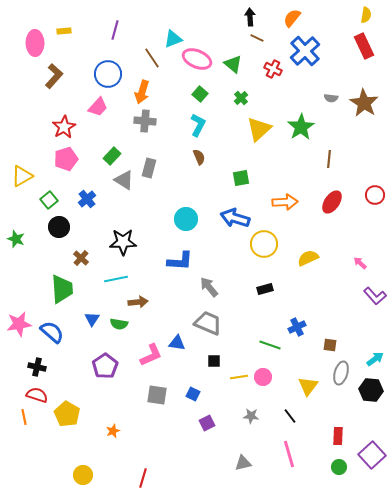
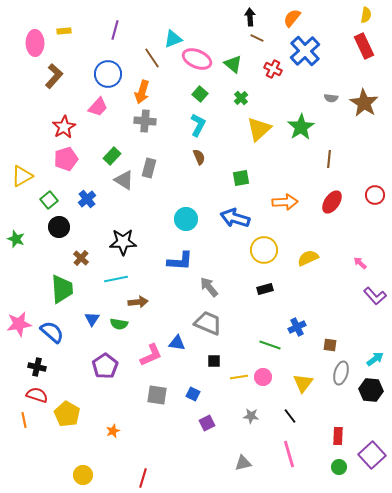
yellow circle at (264, 244): moved 6 px down
yellow triangle at (308, 386): moved 5 px left, 3 px up
orange line at (24, 417): moved 3 px down
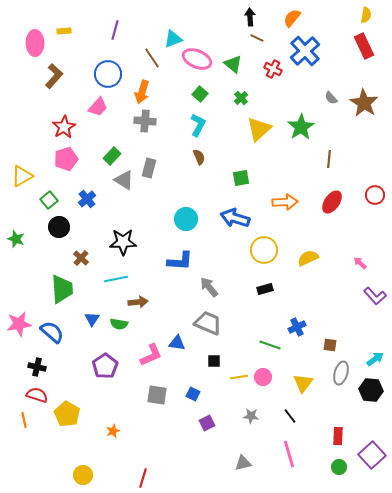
gray semicircle at (331, 98): rotated 40 degrees clockwise
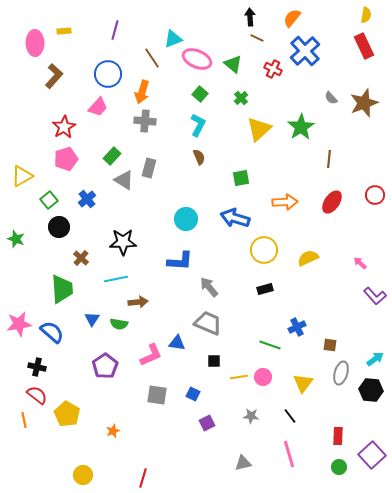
brown star at (364, 103): rotated 20 degrees clockwise
red semicircle at (37, 395): rotated 20 degrees clockwise
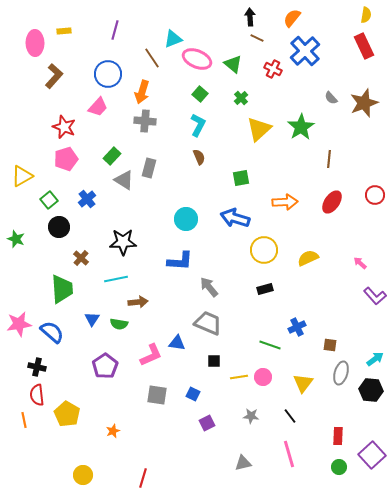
red star at (64, 127): rotated 20 degrees counterclockwise
red semicircle at (37, 395): rotated 135 degrees counterclockwise
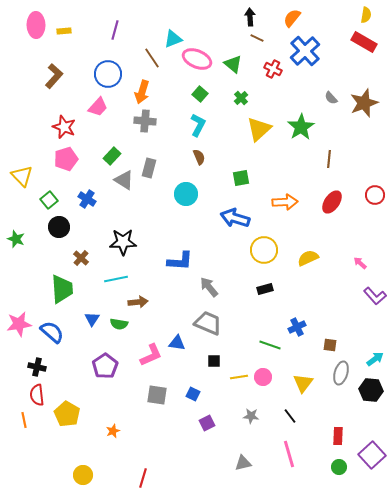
pink ellipse at (35, 43): moved 1 px right, 18 px up
red rectangle at (364, 46): moved 4 px up; rotated 35 degrees counterclockwise
yellow triangle at (22, 176): rotated 45 degrees counterclockwise
blue cross at (87, 199): rotated 18 degrees counterclockwise
cyan circle at (186, 219): moved 25 px up
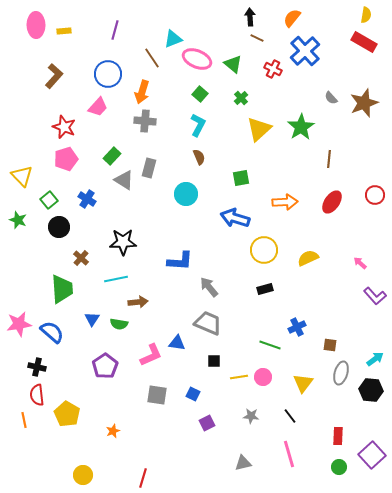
green star at (16, 239): moved 2 px right, 19 px up
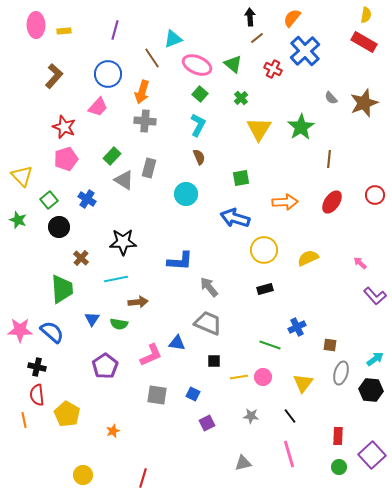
brown line at (257, 38): rotated 64 degrees counterclockwise
pink ellipse at (197, 59): moved 6 px down
yellow triangle at (259, 129): rotated 16 degrees counterclockwise
pink star at (19, 324): moved 1 px right, 6 px down; rotated 10 degrees clockwise
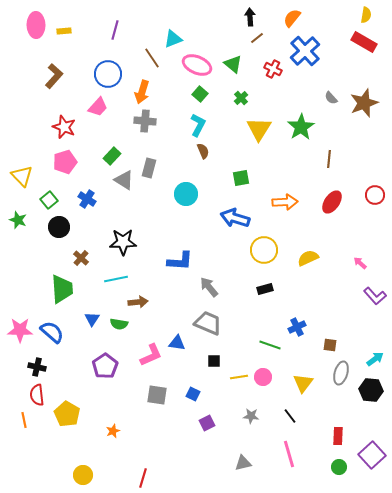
brown semicircle at (199, 157): moved 4 px right, 6 px up
pink pentagon at (66, 159): moved 1 px left, 3 px down
